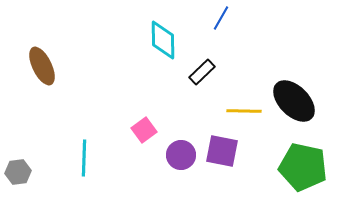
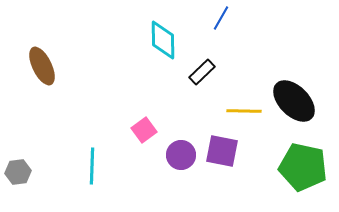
cyan line: moved 8 px right, 8 px down
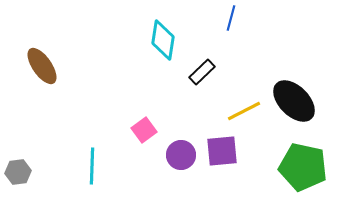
blue line: moved 10 px right; rotated 15 degrees counterclockwise
cyan diamond: rotated 9 degrees clockwise
brown ellipse: rotated 9 degrees counterclockwise
yellow line: rotated 28 degrees counterclockwise
purple square: rotated 16 degrees counterclockwise
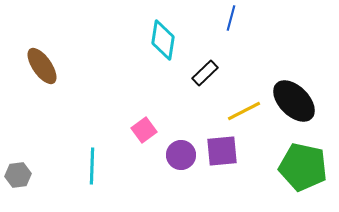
black rectangle: moved 3 px right, 1 px down
gray hexagon: moved 3 px down
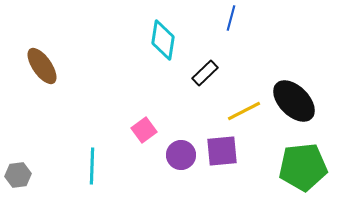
green pentagon: rotated 18 degrees counterclockwise
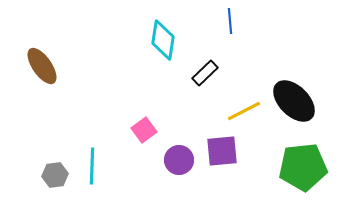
blue line: moved 1 px left, 3 px down; rotated 20 degrees counterclockwise
purple circle: moved 2 px left, 5 px down
gray hexagon: moved 37 px right
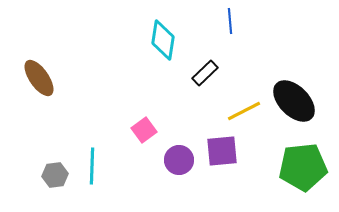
brown ellipse: moved 3 px left, 12 px down
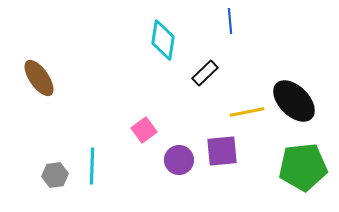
yellow line: moved 3 px right, 1 px down; rotated 16 degrees clockwise
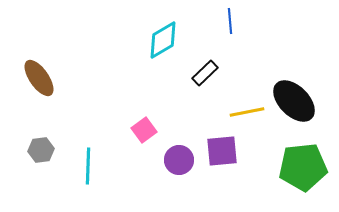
cyan diamond: rotated 51 degrees clockwise
cyan line: moved 4 px left
gray hexagon: moved 14 px left, 25 px up
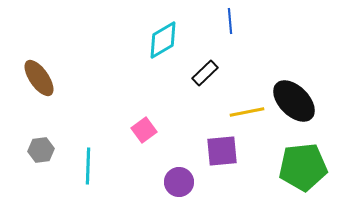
purple circle: moved 22 px down
